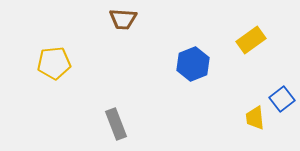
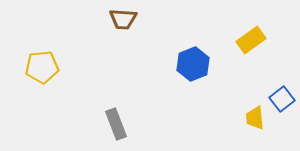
yellow pentagon: moved 12 px left, 4 px down
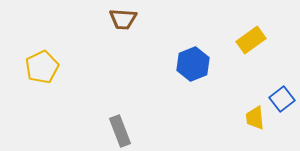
yellow pentagon: rotated 20 degrees counterclockwise
gray rectangle: moved 4 px right, 7 px down
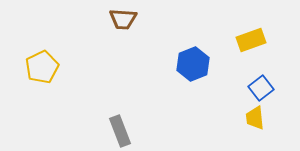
yellow rectangle: rotated 16 degrees clockwise
blue square: moved 21 px left, 11 px up
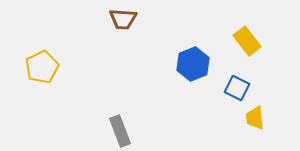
yellow rectangle: moved 4 px left, 1 px down; rotated 72 degrees clockwise
blue square: moved 24 px left; rotated 25 degrees counterclockwise
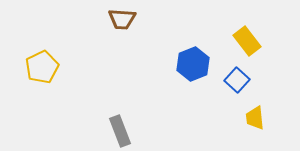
brown trapezoid: moved 1 px left
blue square: moved 8 px up; rotated 15 degrees clockwise
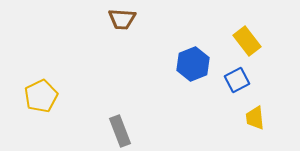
yellow pentagon: moved 1 px left, 29 px down
blue square: rotated 20 degrees clockwise
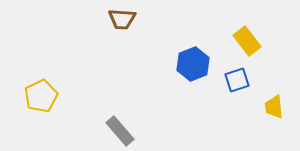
blue square: rotated 10 degrees clockwise
yellow trapezoid: moved 19 px right, 11 px up
gray rectangle: rotated 20 degrees counterclockwise
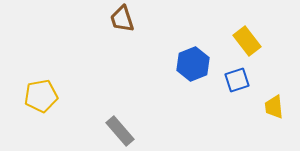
brown trapezoid: rotated 68 degrees clockwise
yellow pentagon: rotated 16 degrees clockwise
